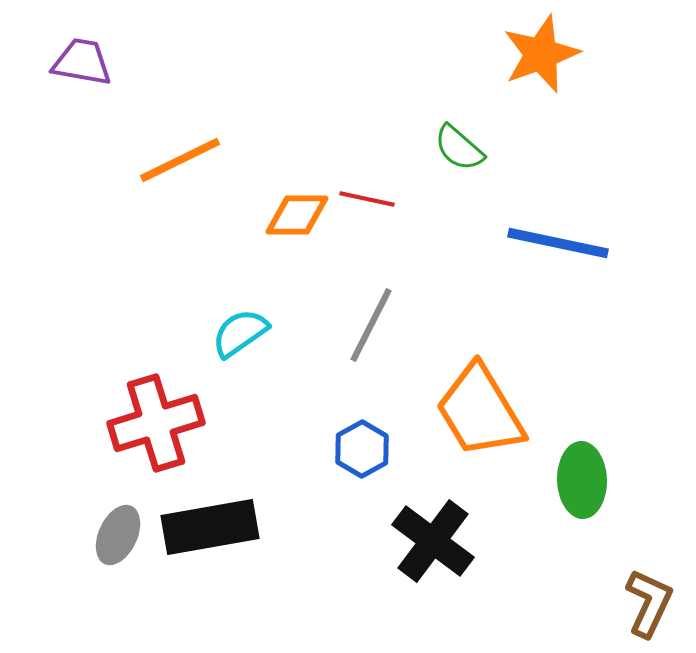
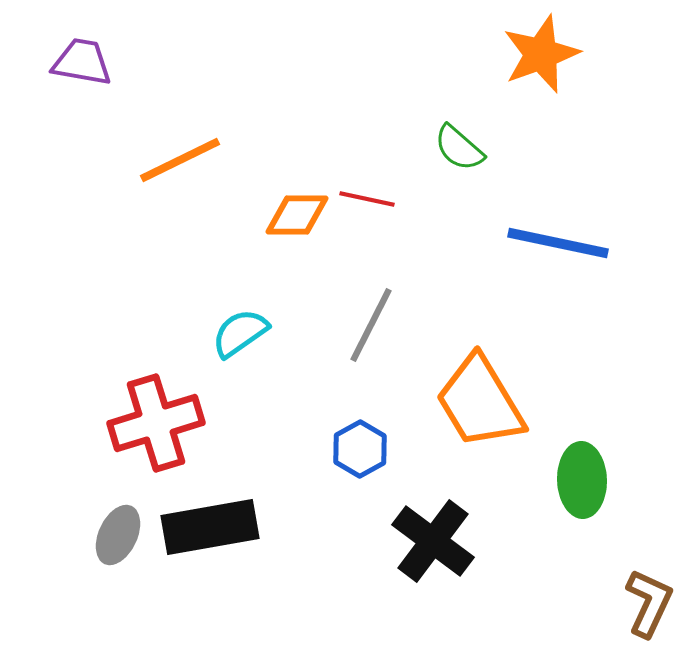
orange trapezoid: moved 9 px up
blue hexagon: moved 2 px left
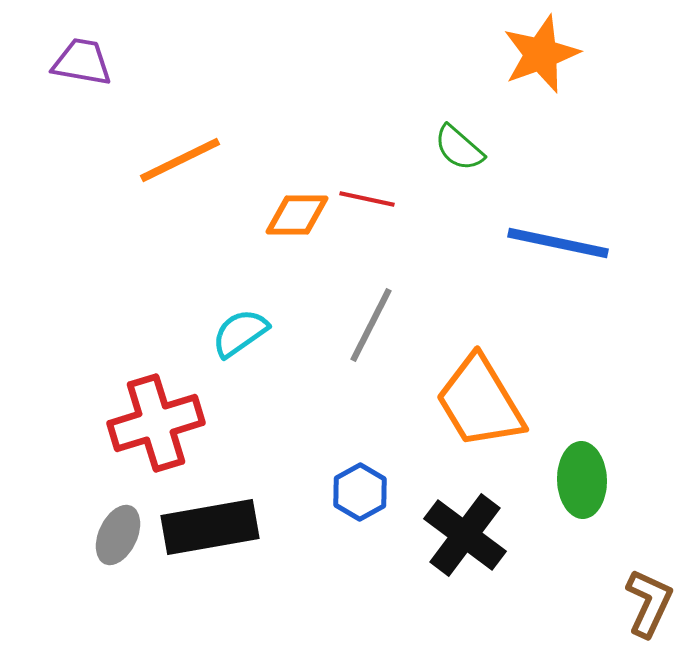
blue hexagon: moved 43 px down
black cross: moved 32 px right, 6 px up
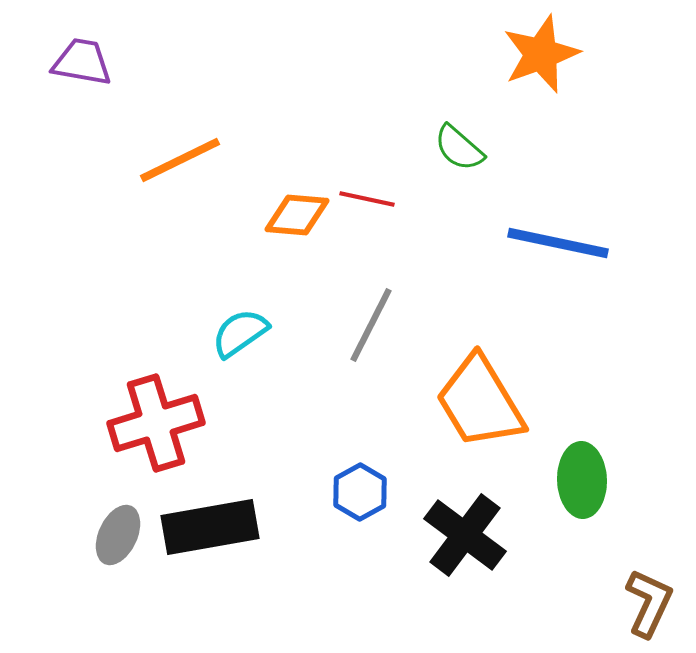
orange diamond: rotated 4 degrees clockwise
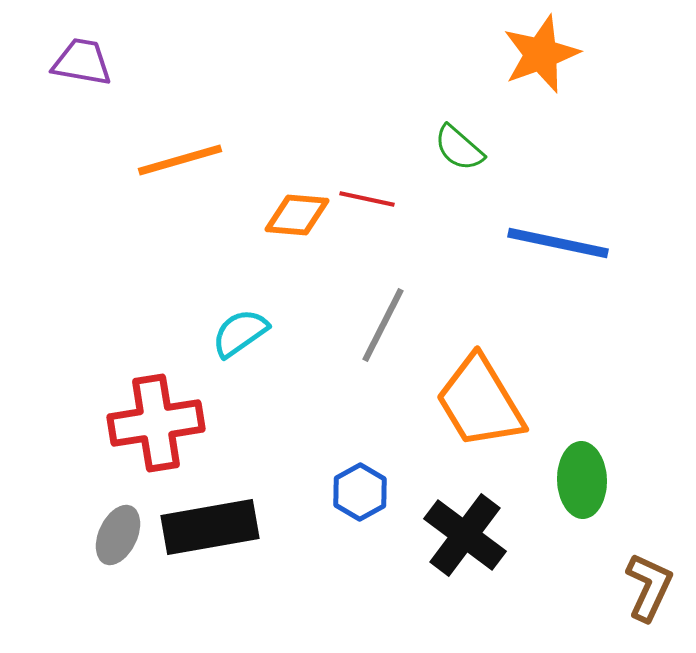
orange line: rotated 10 degrees clockwise
gray line: moved 12 px right
red cross: rotated 8 degrees clockwise
brown L-shape: moved 16 px up
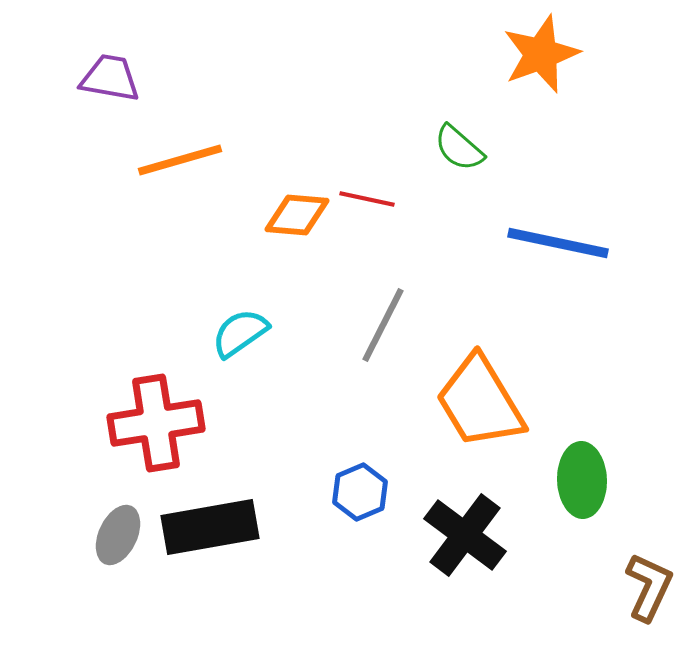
purple trapezoid: moved 28 px right, 16 px down
blue hexagon: rotated 6 degrees clockwise
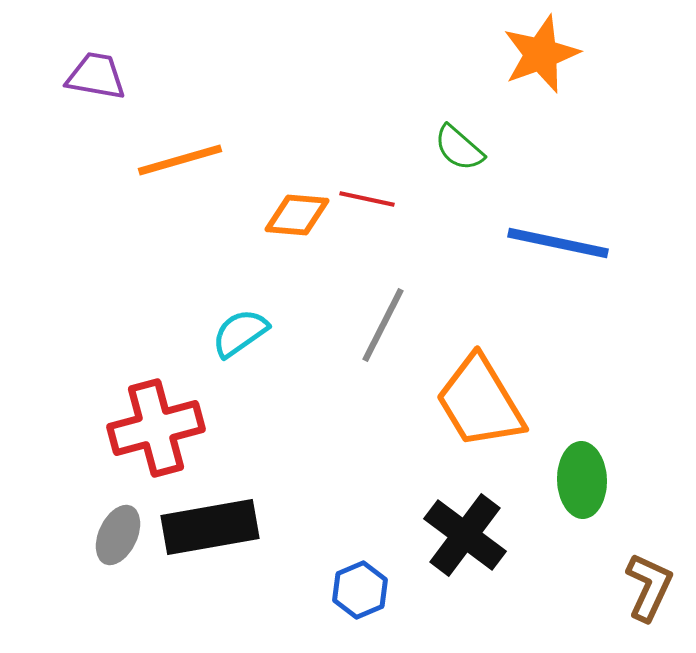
purple trapezoid: moved 14 px left, 2 px up
red cross: moved 5 px down; rotated 6 degrees counterclockwise
blue hexagon: moved 98 px down
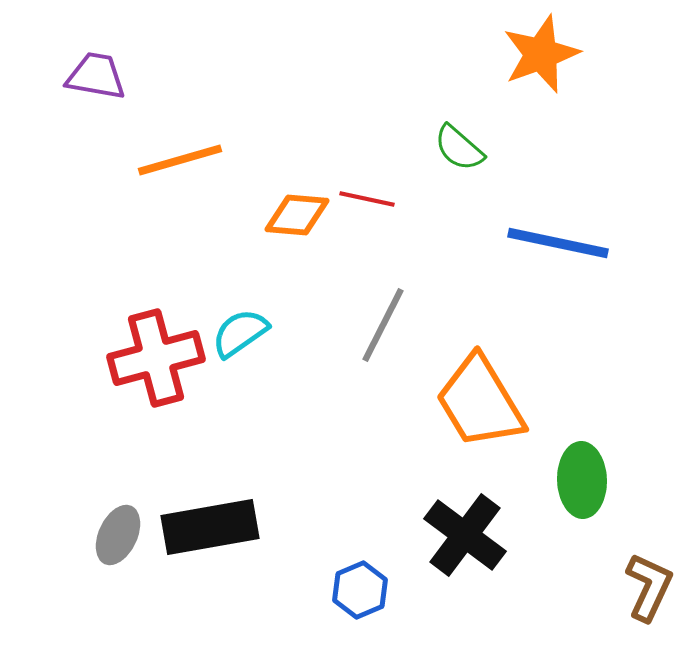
red cross: moved 70 px up
